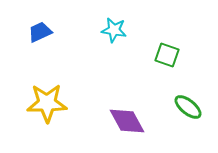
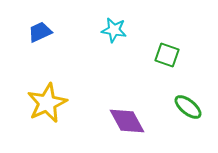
yellow star: rotated 24 degrees counterclockwise
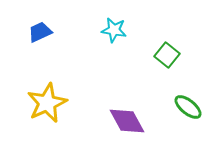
green square: rotated 20 degrees clockwise
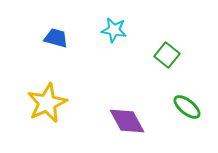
blue trapezoid: moved 16 px right, 6 px down; rotated 40 degrees clockwise
green ellipse: moved 1 px left
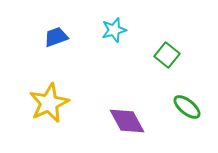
cyan star: rotated 25 degrees counterclockwise
blue trapezoid: moved 1 px up; rotated 35 degrees counterclockwise
yellow star: moved 2 px right
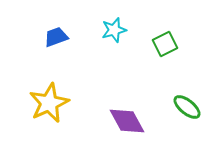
green square: moved 2 px left, 11 px up; rotated 25 degrees clockwise
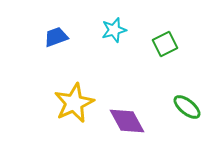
yellow star: moved 25 px right
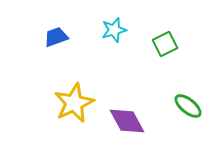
green ellipse: moved 1 px right, 1 px up
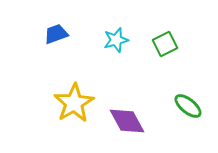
cyan star: moved 2 px right, 10 px down
blue trapezoid: moved 3 px up
yellow star: rotated 6 degrees counterclockwise
